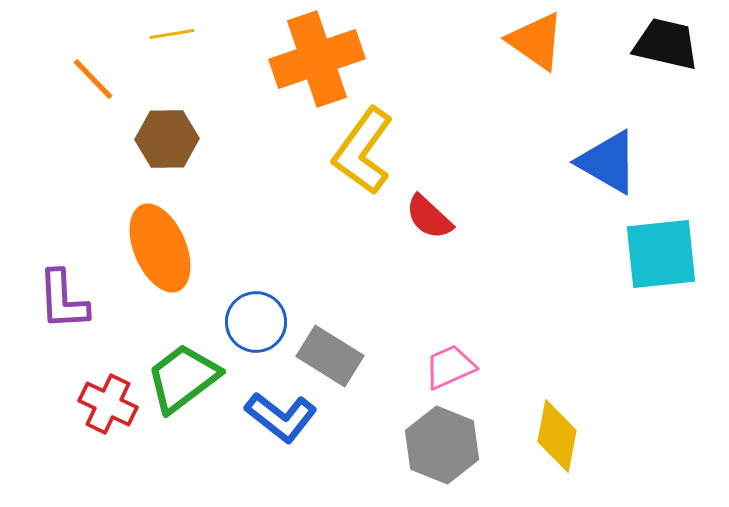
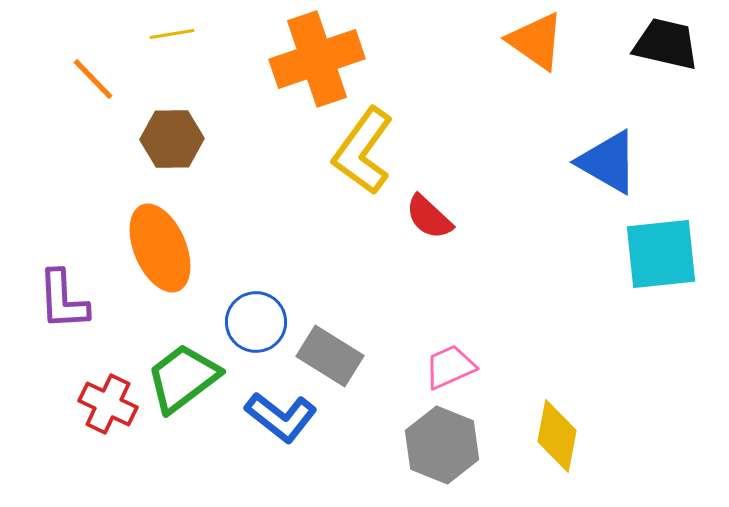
brown hexagon: moved 5 px right
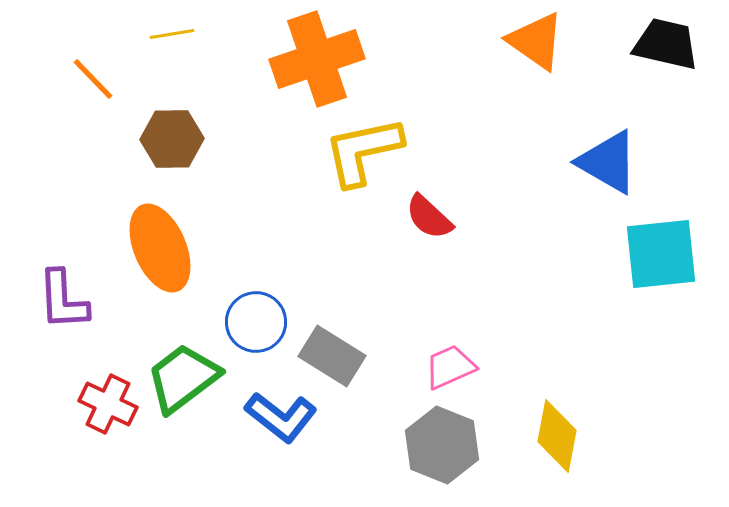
yellow L-shape: rotated 42 degrees clockwise
gray rectangle: moved 2 px right
